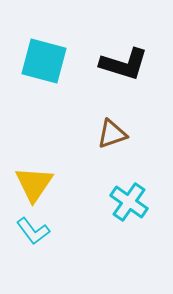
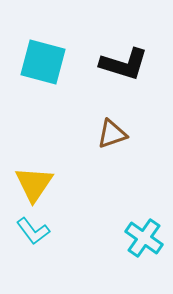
cyan square: moved 1 px left, 1 px down
cyan cross: moved 15 px right, 36 px down
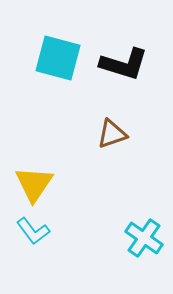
cyan square: moved 15 px right, 4 px up
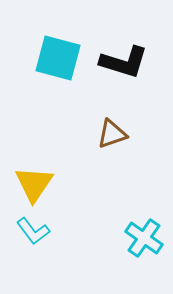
black L-shape: moved 2 px up
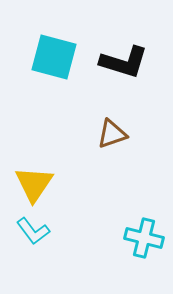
cyan square: moved 4 px left, 1 px up
cyan cross: rotated 21 degrees counterclockwise
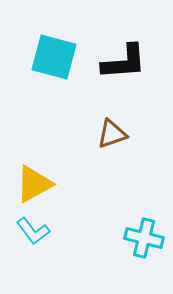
black L-shape: rotated 21 degrees counterclockwise
yellow triangle: rotated 27 degrees clockwise
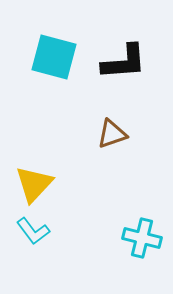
yellow triangle: rotated 18 degrees counterclockwise
cyan cross: moved 2 px left
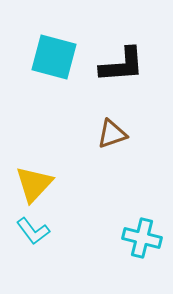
black L-shape: moved 2 px left, 3 px down
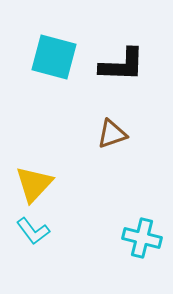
black L-shape: rotated 6 degrees clockwise
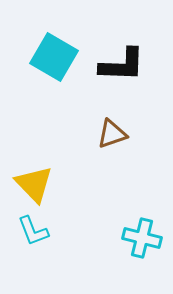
cyan square: rotated 15 degrees clockwise
yellow triangle: rotated 27 degrees counterclockwise
cyan L-shape: rotated 16 degrees clockwise
